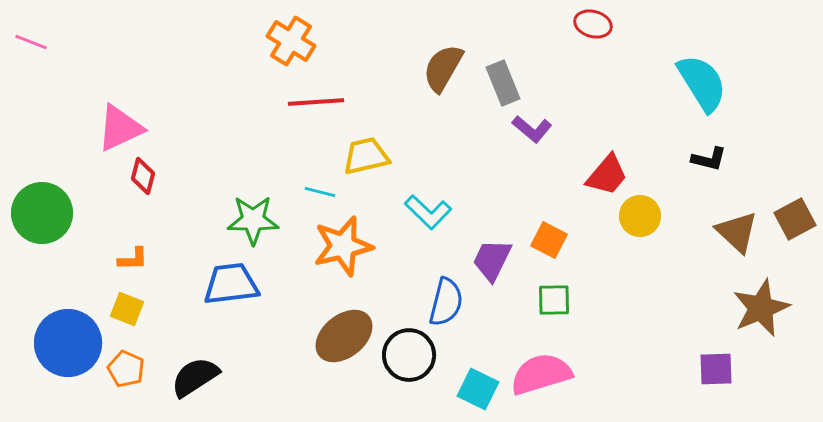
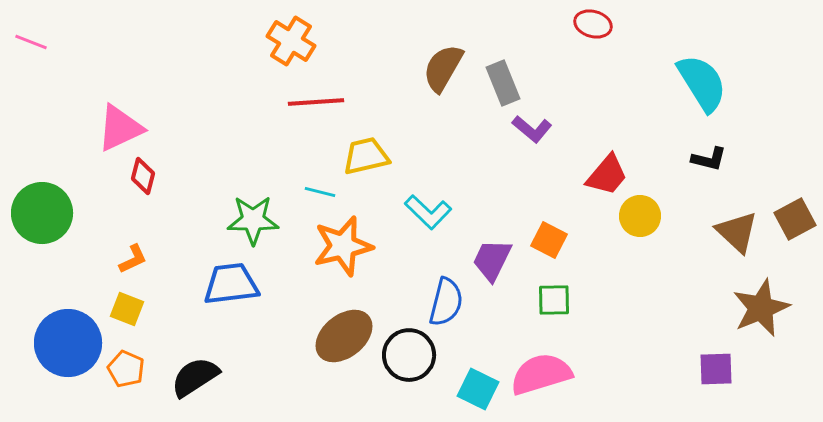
orange L-shape: rotated 24 degrees counterclockwise
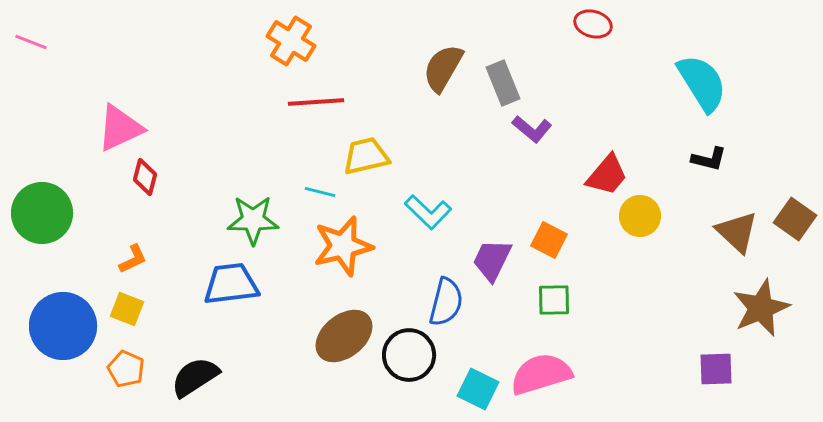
red diamond: moved 2 px right, 1 px down
brown square: rotated 27 degrees counterclockwise
blue circle: moved 5 px left, 17 px up
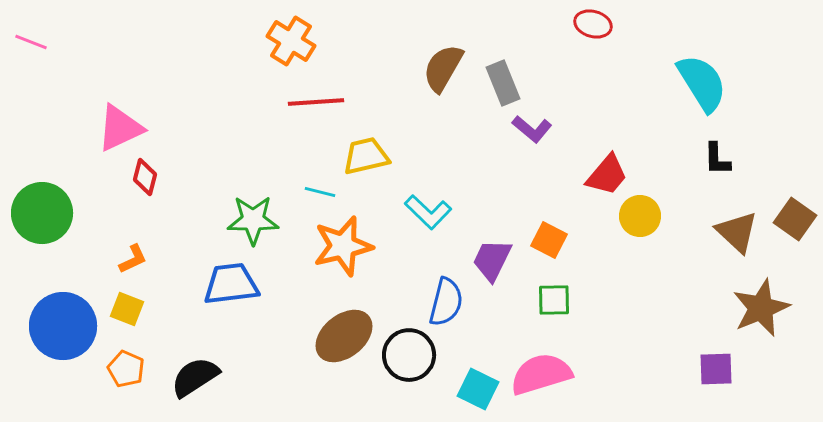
black L-shape: moved 8 px right; rotated 75 degrees clockwise
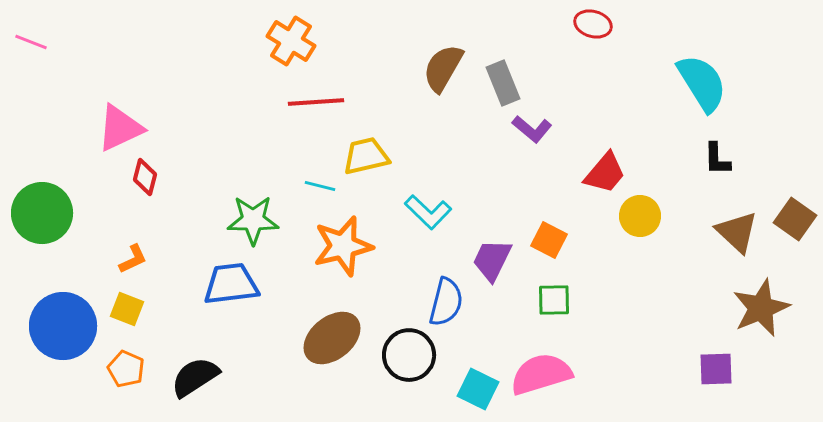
red trapezoid: moved 2 px left, 2 px up
cyan line: moved 6 px up
brown ellipse: moved 12 px left, 2 px down
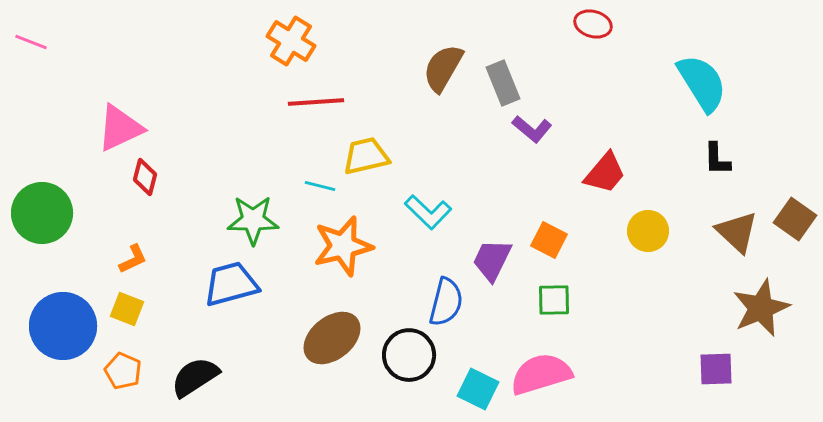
yellow circle: moved 8 px right, 15 px down
blue trapezoid: rotated 8 degrees counterclockwise
orange pentagon: moved 3 px left, 2 px down
